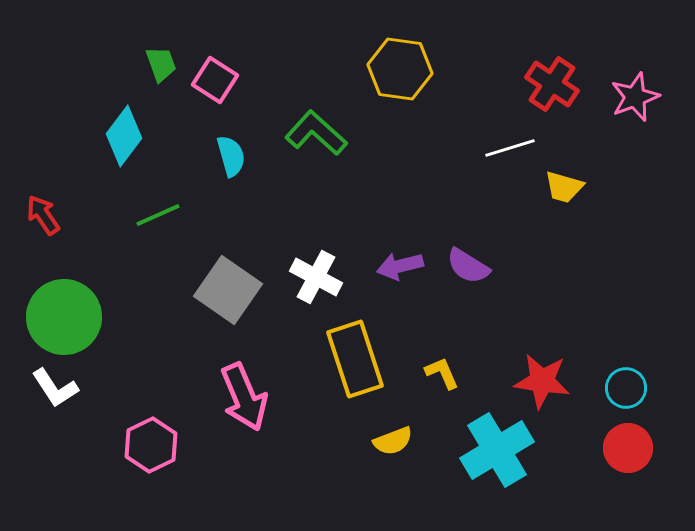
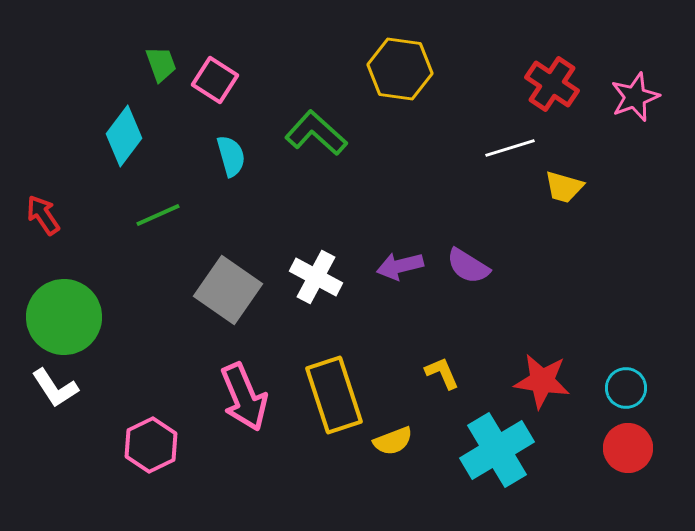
yellow rectangle: moved 21 px left, 36 px down
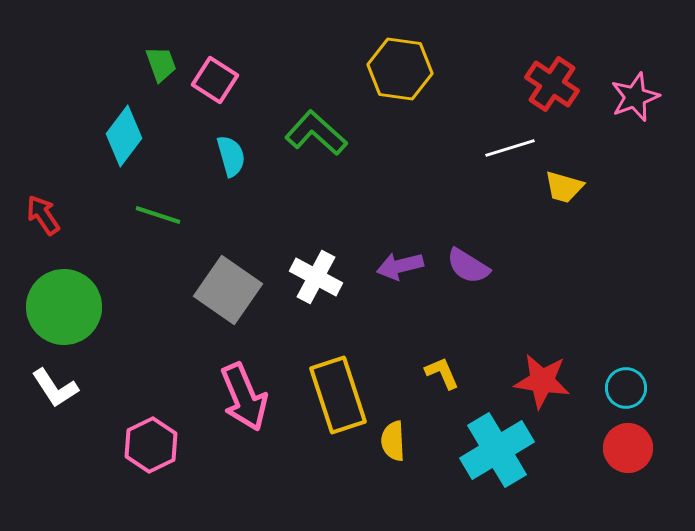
green line: rotated 42 degrees clockwise
green circle: moved 10 px up
yellow rectangle: moved 4 px right
yellow semicircle: rotated 108 degrees clockwise
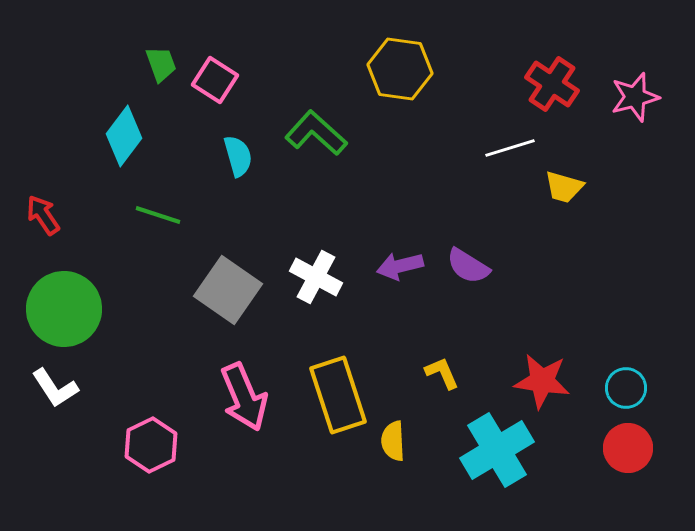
pink star: rotated 6 degrees clockwise
cyan semicircle: moved 7 px right
green circle: moved 2 px down
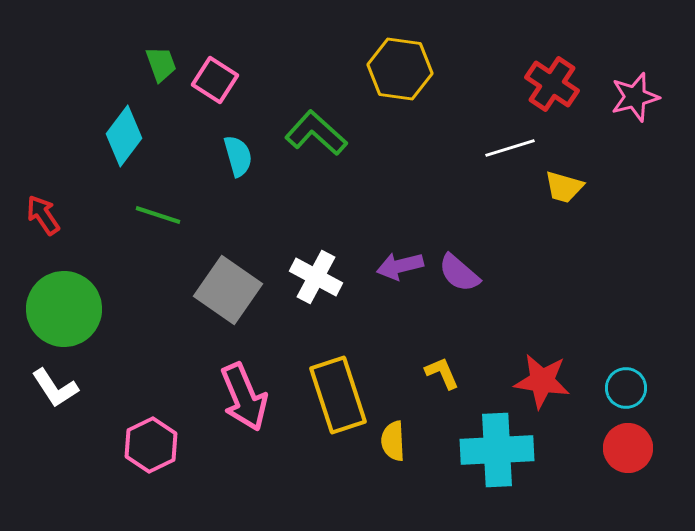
purple semicircle: moved 9 px left, 7 px down; rotated 9 degrees clockwise
cyan cross: rotated 28 degrees clockwise
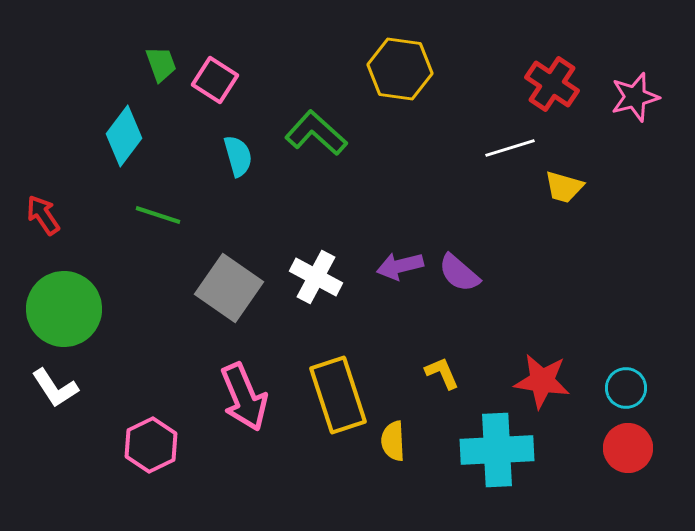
gray square: moved 1 px right, 2 px up
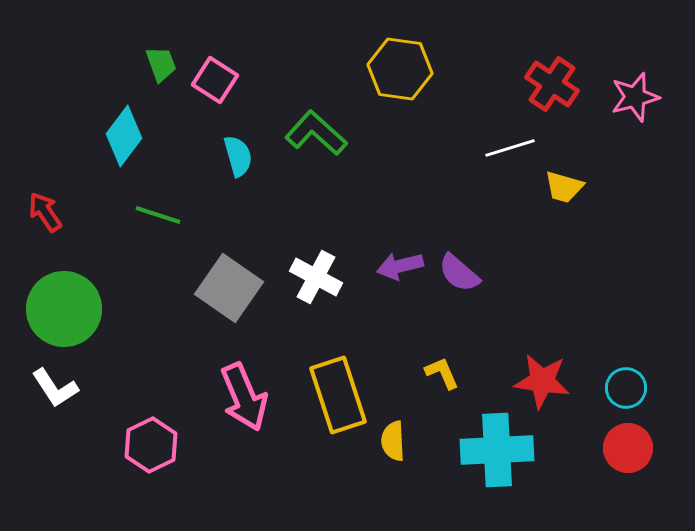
red arrow: moved 2 px right, 3 px up
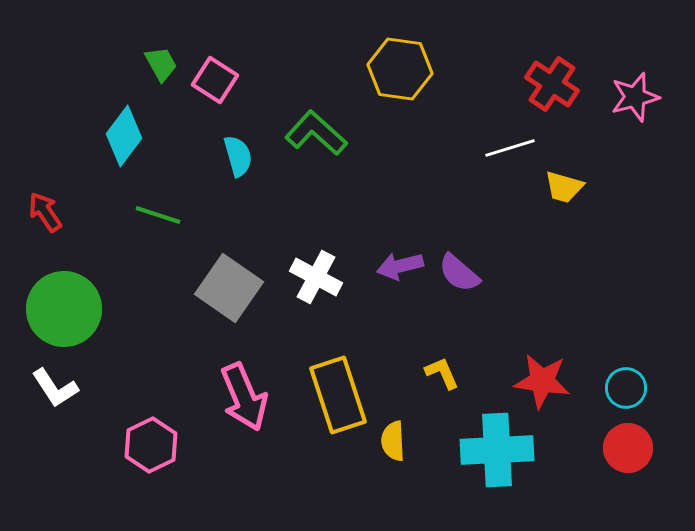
green trapezoid: rotated 9 degrees counterclockwise
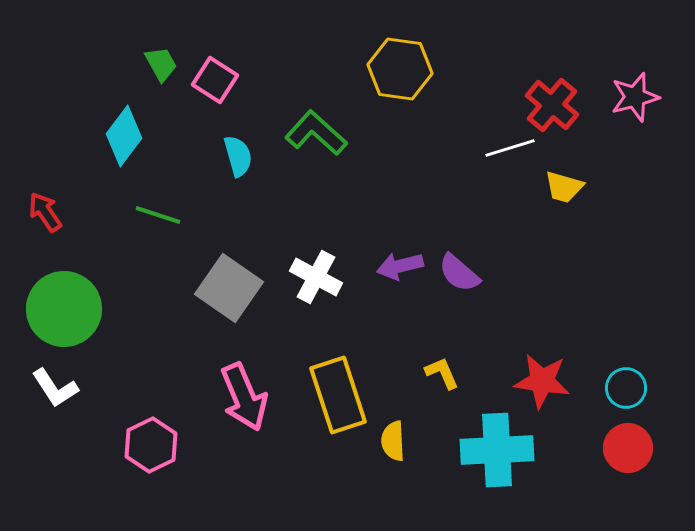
red cross: moved 21 px down; rotated 6 degrees clockwise
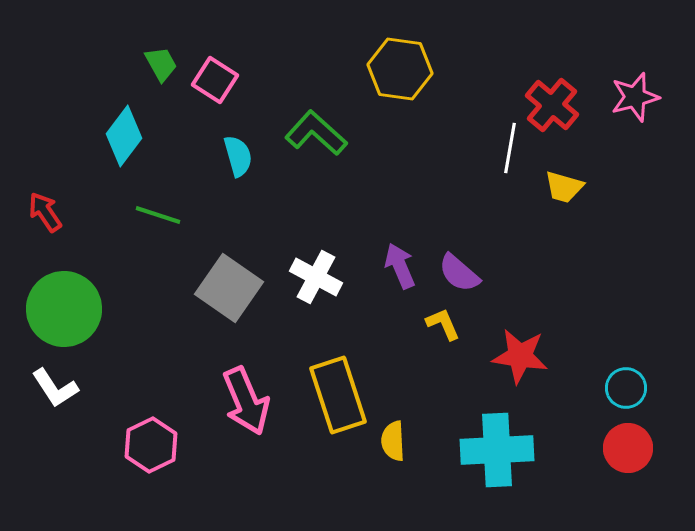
white line: rotated 63 degrees counterclockwise
purple arrow: rotated 81 degrees clockwise
yellow L-shape: moved 1 px right, 49 px up
red star: moved 22 px left, 25 px up
pink arrow: moved 2 px right, 4 px down
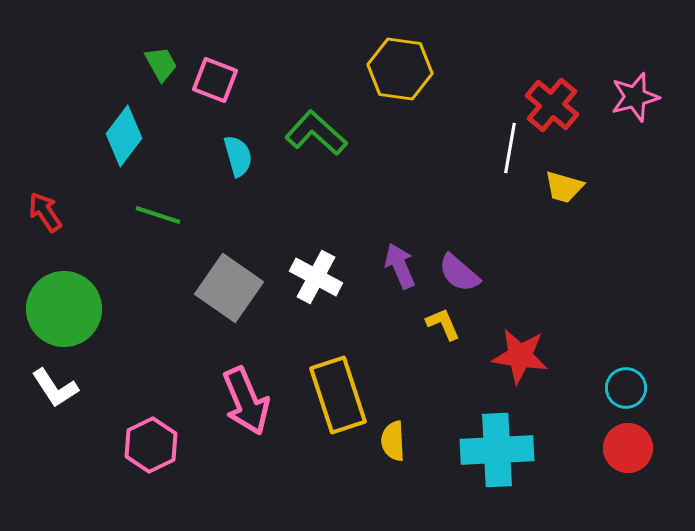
pink square: rotated 12 degrees counterclockwise
